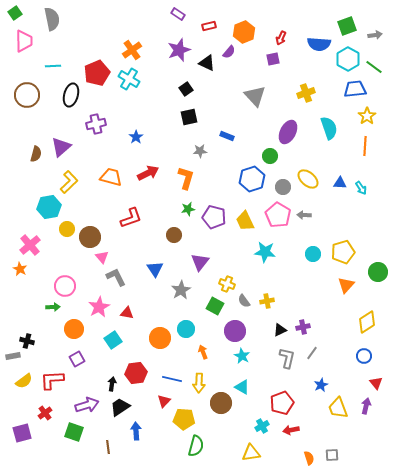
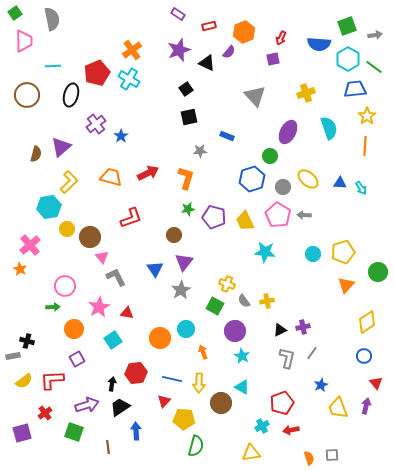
purple cross at (96, 124): rotated 24 degrees counterclockwise
blue star at (136, 137): moved 15 px left, 1 px up
purple triangle at (200, 262): moved 16 px left
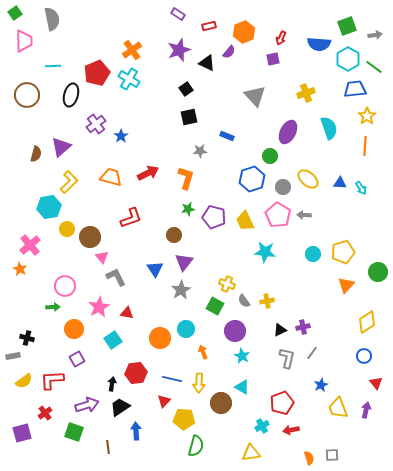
black cross at (27, 341): moved 3 px up
purple arrow at (366, 406): moved 4 px down
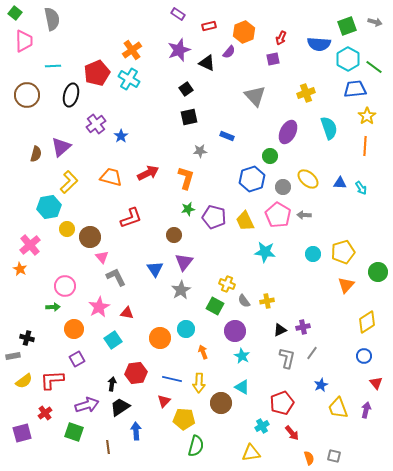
green square at (15, 13): rotated 16 degrees counterclockwise
gray arrow at (375, 35): moved 13 px up; rotated 24 degrees clockwise
red arrow at (291, 430): moved 1 px right, 3 px down; rotated 119 degrees counterclockwise
gray square at (332, 455): moved 2 px right, 1 px down; rotated 16 degrees clockwise
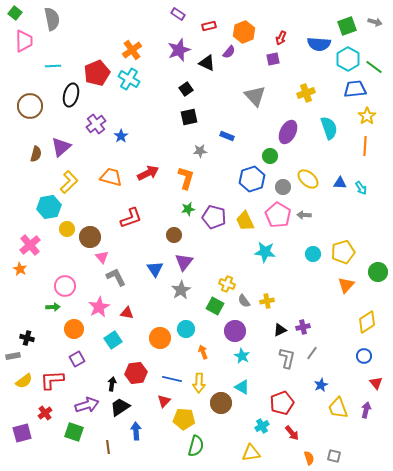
brown circle at (27, 95): moved 3 px right, 11 px down
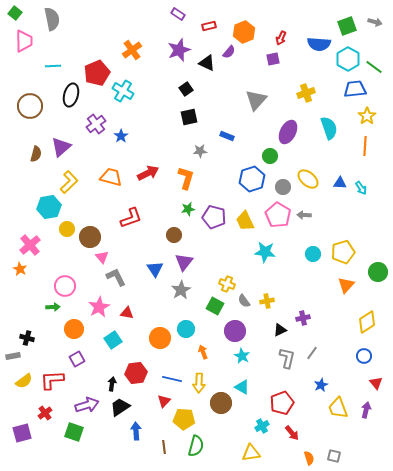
cyan cross at (129, 79): moved 6 px left, 12 px down
gray triangle at (255, 96): moved 1 px right, 4 px down; rotated 25 degrees clockwise
purple cross at (303, 327): moved 9 px up
brown line at (108, 447): moved 56 px right
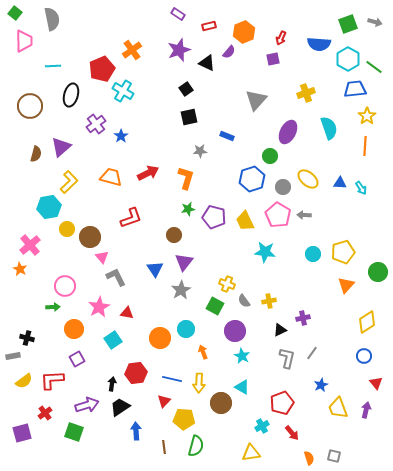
green square at (347, 26): moved 1 px right, 2 px up
red pentagon at (97, 73): moved 5 px right, 4 px up
yellow cross at (267, 301): moved 2 px right
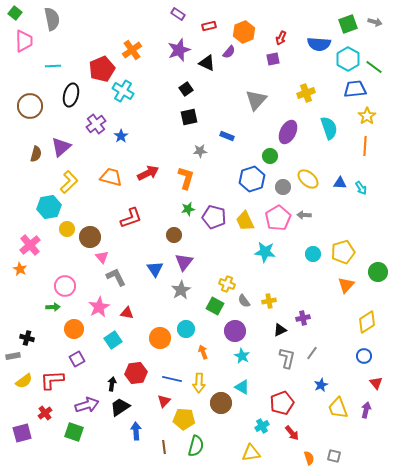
pink pentagon at (278, 215): moved 3 px down; rotated 10 degrees clockwise
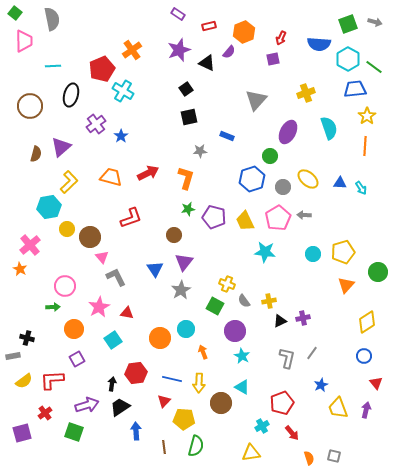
black triangle at (280, 330): moved 9 px up
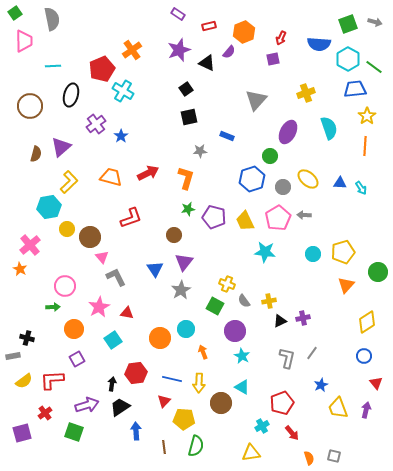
green square at (15, 13): rotated 16 degrees clockwise
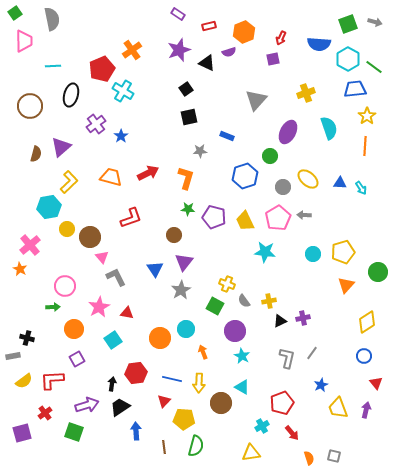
purple semicircle at (229, 52): rotated 32 degrees clockwise
blue hexagon at (252, 179): moved 7 px left, 3 px up
green star at (188, 209): rotated 16 degrees clockwise
